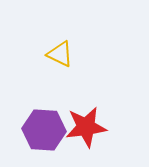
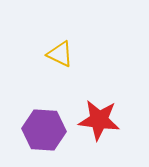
red star: moved 13 px right, 7 px up; rotated 15 degrees clockwise
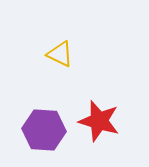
red star: moved 1 px down; rotated 9 degrees clockwise
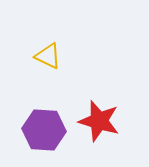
yellow triangle: moved 12 px left, 2 px down
